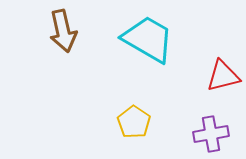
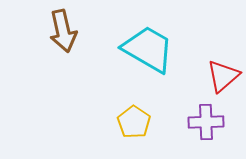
cyan trapezoid: moved 10 px down
red triangle: rotated 27 degrees counterclockwise
purple cross: moved 5 px left, 12 px up; rotated 8 degrees clockwise
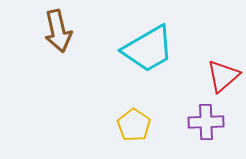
brown arrow: moved 5 px left
cyan trapezoid: rotated 120 degrees clockwise
yellow pentagon: moved 3 px down
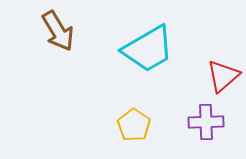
brown arrow: rotated 18 degrees counterclockwise
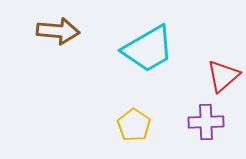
brown arrow: rotated 54 degrees counterclockwise
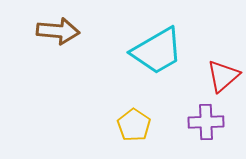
cyan trapezoid: moved 9 px right, 2 px down
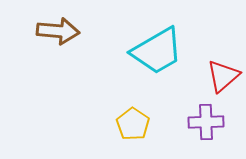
yellow pentagon: moved 1 px left, 1 px up
